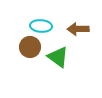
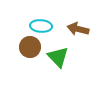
brown arrow: rotated 15 degrees clockwise
green triangle: rotated 10 degrees clockwise
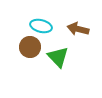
cyan ellipse: rotated 10 degrees clockwise
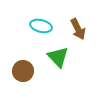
brown arrow: rotated 130 degrees counterclockwise
brown circle: moved 7 px left, 24 px down
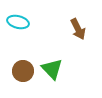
cyan ellipse: moved 23 px left, 4 px up
green triangle: moved 6 px left, 12 px down
